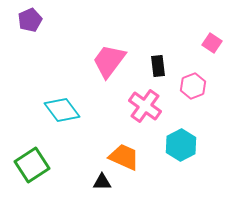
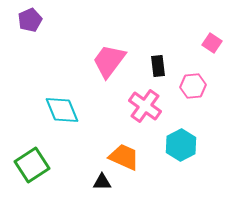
pink hexagon: rotated 15 degrees clockwise
cyan diamond: rotated 15 degrees clockwise
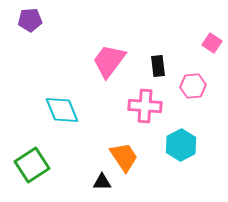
purple pentagon: rotated 20 degrees clockwise
pink cross: rotated 32 degrees counterclockwise
orange trapezoid: rotated 32 degrees clockwise
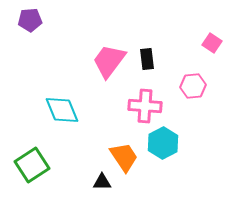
black rectangle: moved 11 px left, 7 px up
cyan hexagon: moved 18 px left, 2 px up
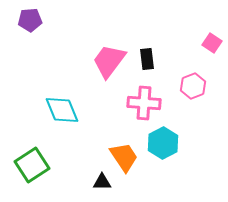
pink hexagon: rotated 15 degrees counterclockwise
pink cross: moved 1 px left, 3 px up
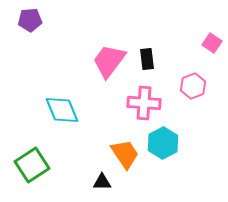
orange trapezoid: moved 1 px right, 3 px up
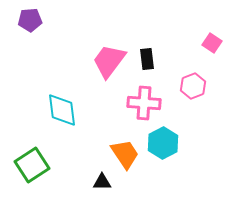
cyan diamond: rotated 15 degrees clockwise
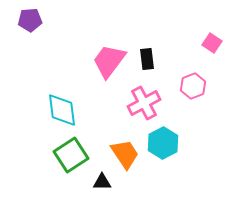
pink cross: rotated 32 degrees counterclockwise
green square: moved 39 px right, 10 px up
